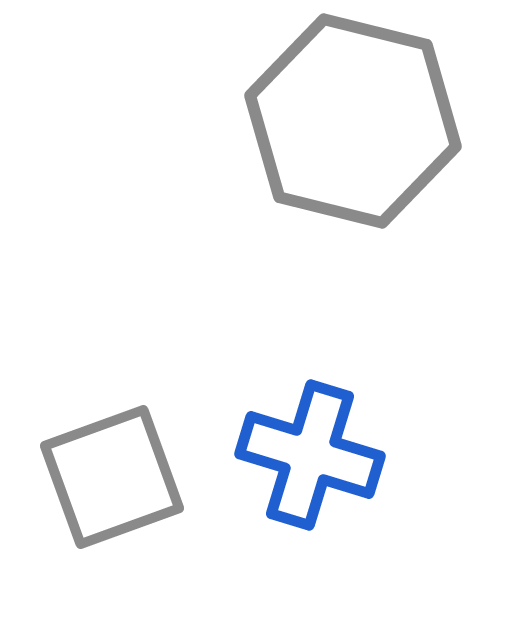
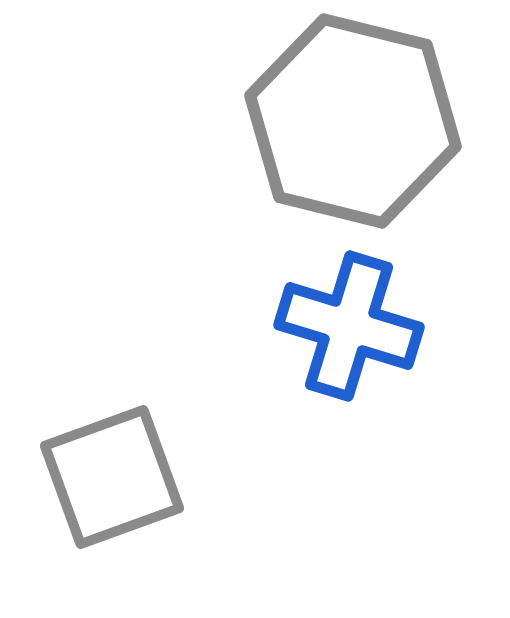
blue cross: moved 39 px right, 129 px up
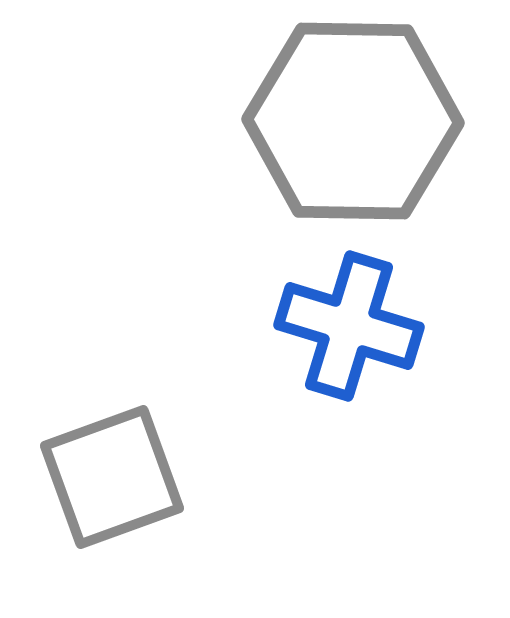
gray hexagon: rotated 13 degrees counterclockwise
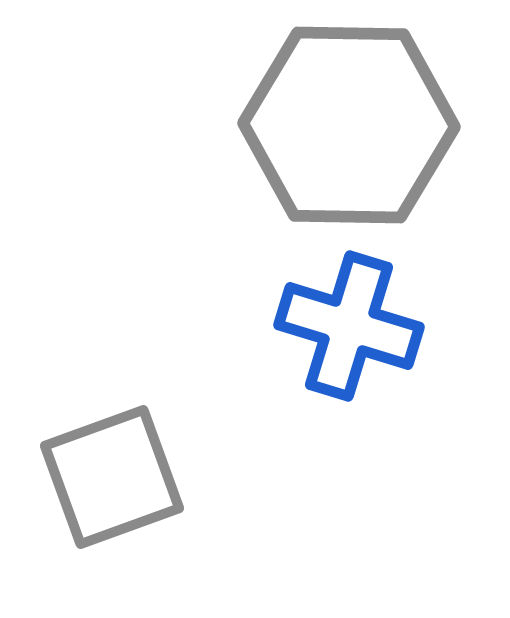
gray hexagon: moved 4 px left, 4 px down
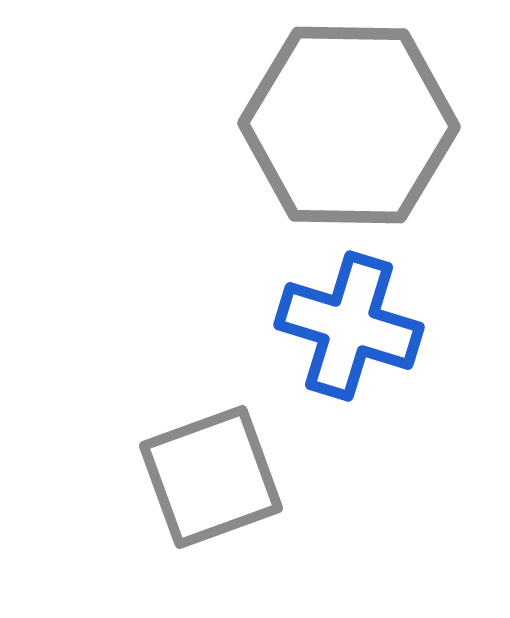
gray square: moved 99 px right
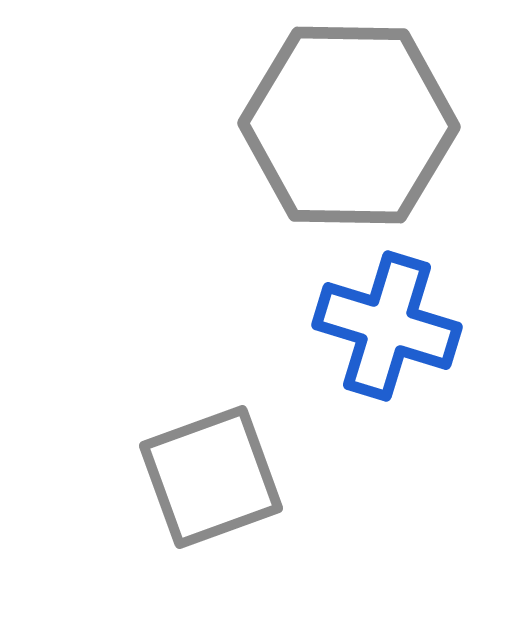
blue cross: moved 38 px right
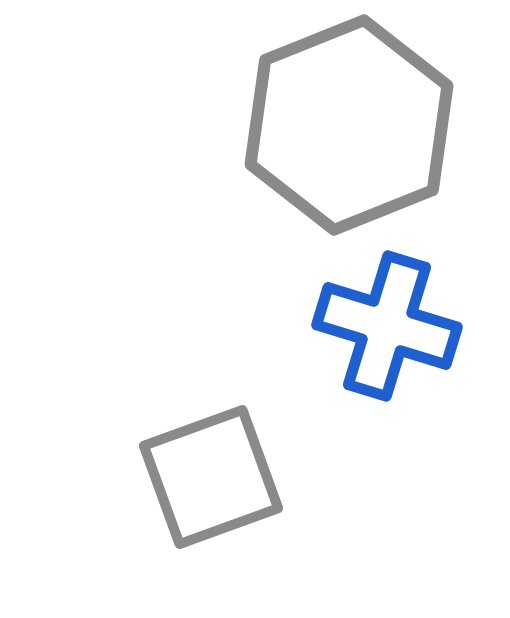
gray hexagon: rotated 23 degrees counterclockwise
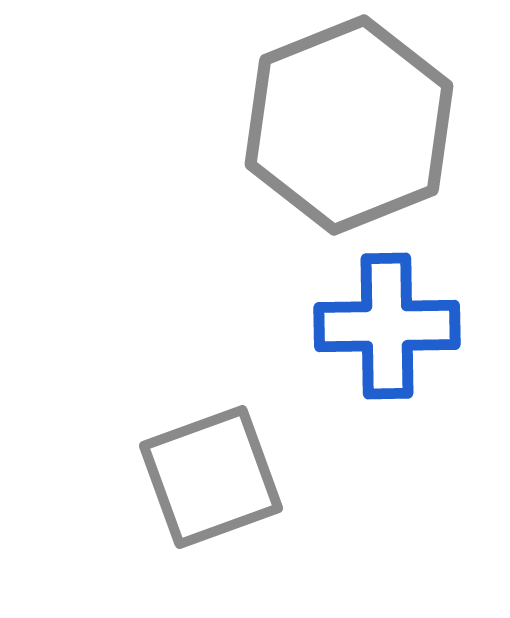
blue cross: rotated 18 degrees counterclockwise
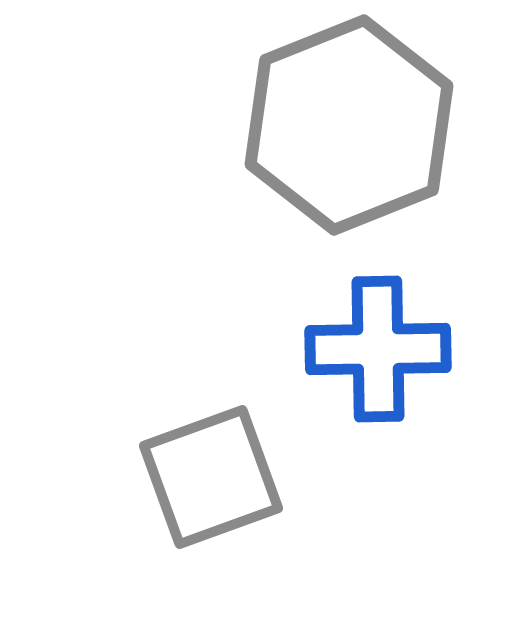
blue cross: moved 9 px left, 23 px down
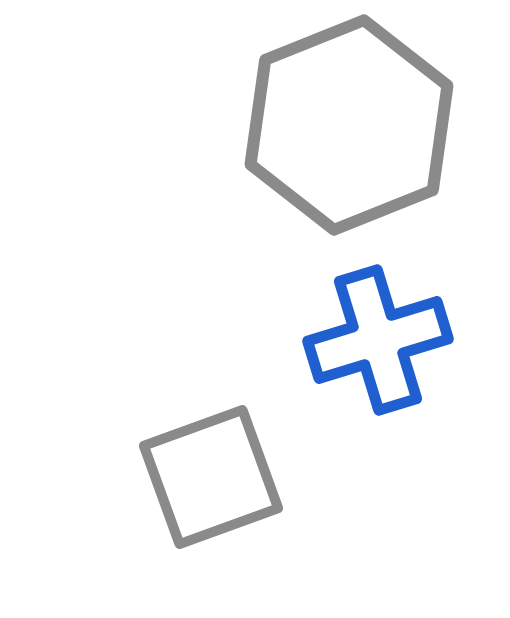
blue cross: moved 9 px up; rotated 16 degrees counterclockwise
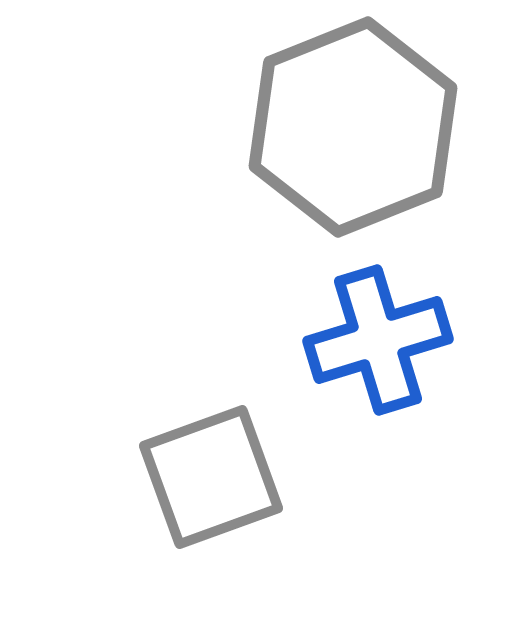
gray hexagon: moved 4 px right, 2 px down
